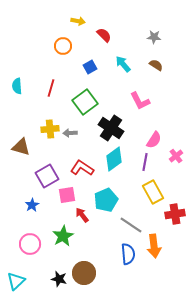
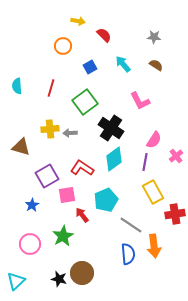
brown circle: moved 2 px left
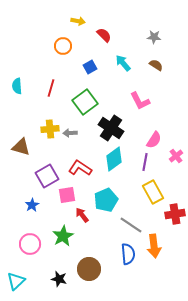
cyan arrow: moved 1 px up
red L-shape: moved 2 px left
brown circle: moved 7 px right, 4 px up
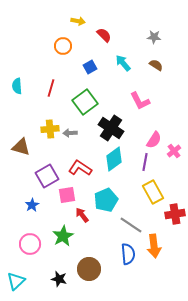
pink cross: moved 2 px left, 5 px up
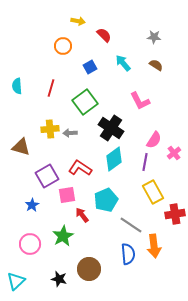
pink cross: moved 2 px down
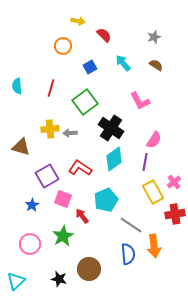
gray star: rotated 24 degrees counterclockwise
pink cross: moved 29 px down
pink square: moved 4 px left, 4 px down; rotated 30 degrees clockwise
red arrow: moved 1 px down
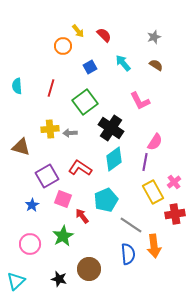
yellow arrow: moved 10 px down; rotated 40 degrees clockwise
pink semicircle: moved 1 px right, 2 px down
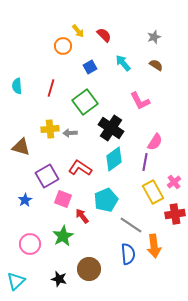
blue star: moved 7 px left, 5 px up
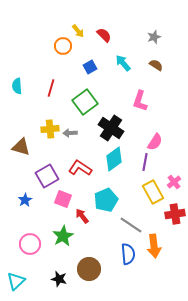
pink L-shape: rotated 45 degrees clockwise
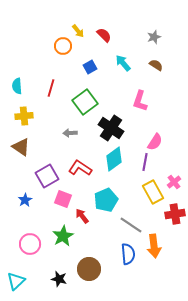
yellow cross: moved 26 px left, 13 px up
brown triangle: rotated 18 degrees clockwise
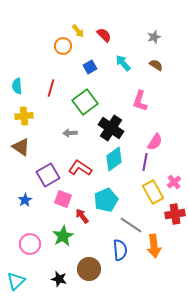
purple square: moved 1 px right, 1 px up
blue semicircle: moved 8 px left, 4 px up
